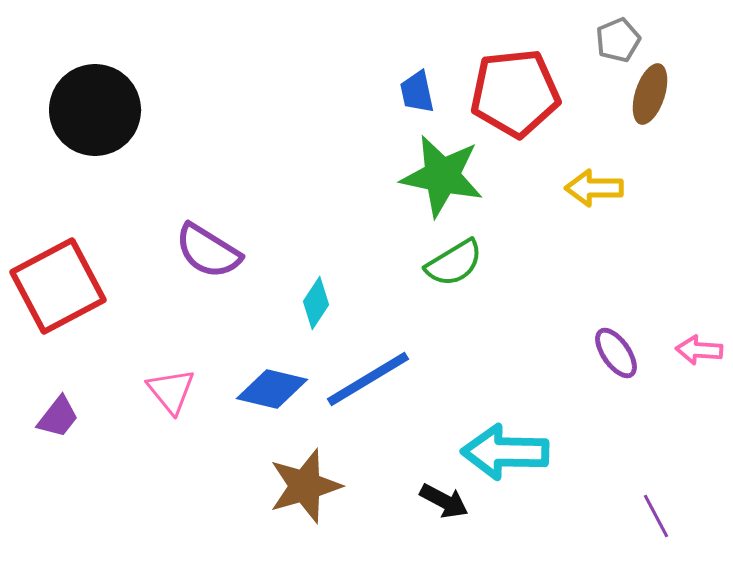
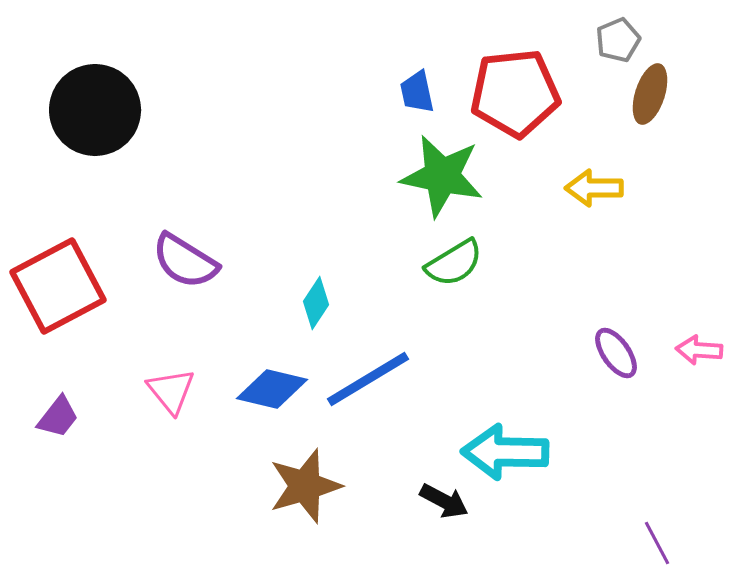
purple semicircle: moved 23 px left, 10 px down
purple line: moved 1 px right, 27 px down
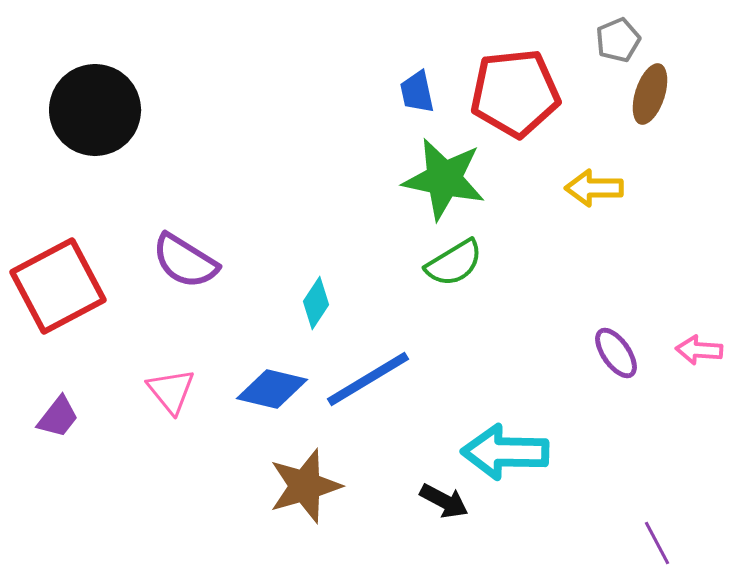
green star: moved 2 px right, 3 px down
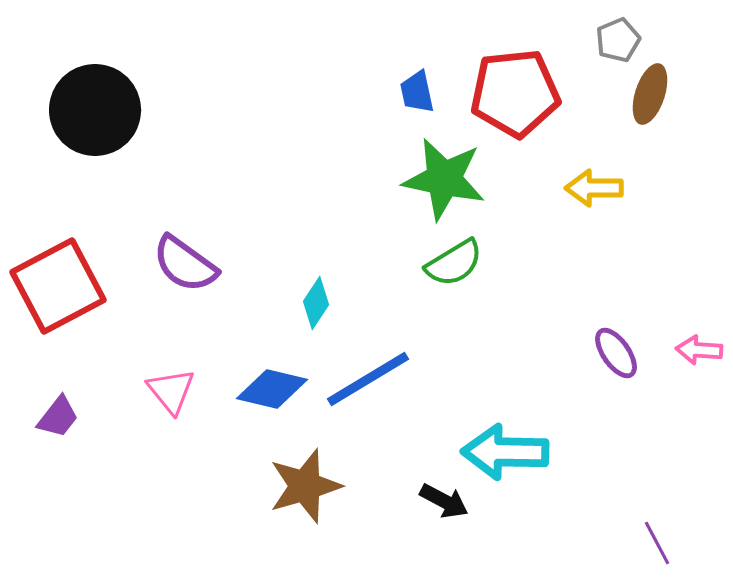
purple semicircle: moved 3 px down; rotated 4 degrees clockwise
